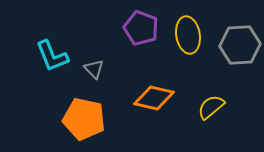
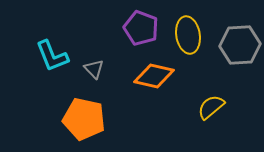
orange diamond: moved 22 px up
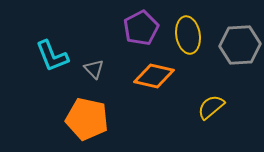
purple pentagon: rotated 24 degrees clockwise
orange pentagon: moved 3 px right
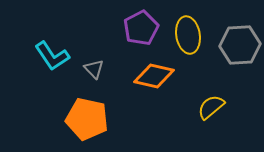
cyan L-shape: rotated 12 degrees counterclockwise
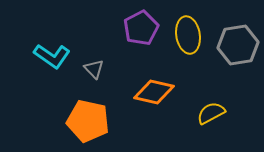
gray hexagon: moved 2 px left; rotated 6 degrees counterclockwise
cyan L-shape: rotated 21 degrees counterclockwise
orange diamond: moved 16 px down
yellow semicircle: moved 6 px down; rotated 12 degrees clockwise
orange pentagon: moved 1 px right, 2 px down
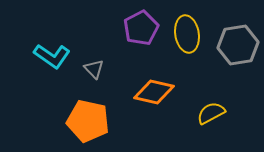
yellow ellipse: moved 1 px left, 1 px up
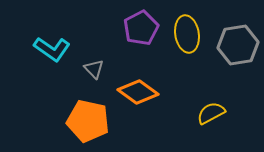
cyan L-shape: moved 7 px up
orange diamond: moved 16 px left; rotated 24 degrees clockwise
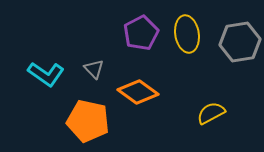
purple pentagon: moved 5 px down
gray hexagon: moved 2 px right, 3 px up
cyan L-shape: moved 6 px left, 25 px down
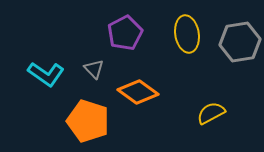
purple pentagon: moved 16 px left
orange pentagon: rotated 6 degrees clockwise
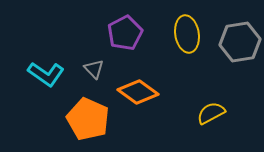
orange pentagon: moved 2 px up; rotated 6 degrees clockwise
